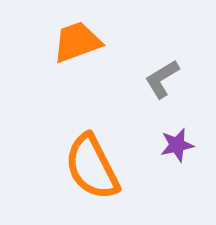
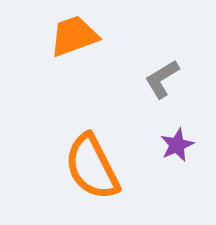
orange trapezoid: moved 3 px left, 6 px up
purple star: rotated 12 degrees counterclockwise
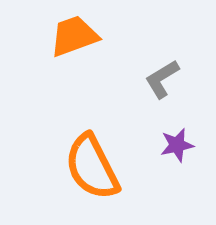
purple star: rotated 12 degrees clockwise
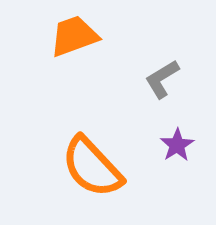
purple star: rotated 20 degrees counterclockwise
orange semicircle: rotated 16 degrees counterclockwise
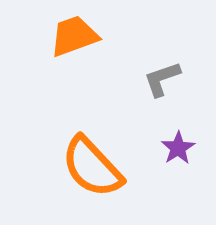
gray L-shape: rotated 12 degrees clockwise
purple star: moved 1 px right, 3 px down
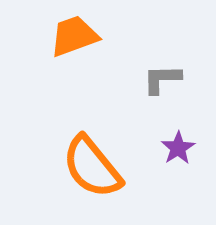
gray L-shape: rotated 18 degrees clockwise
orange semicircle: rotated 4 degrees clockwise
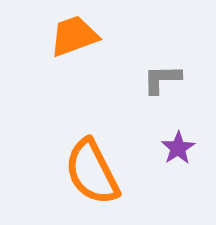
orange semicircle: moved 5 px down; rotated 12 degrees clockwise
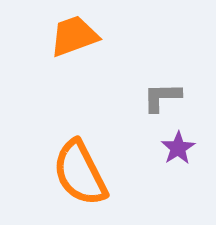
gray L-shape: moved 18 px down
orange semicircle: moved 12 px left, 1 px down
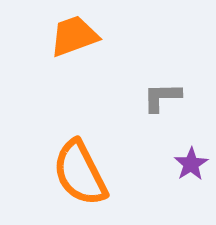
purple star: moved 13 px right, 16 px down
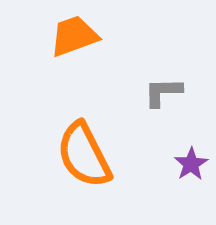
gray L-shape: moved 1 px right, 5 px up
orange semicircle: moved 4 px right, 18 px up
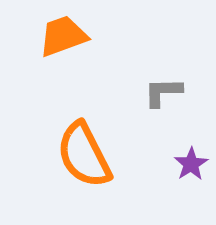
orange trapezoid: moved 11 px left
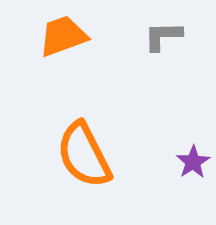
gray L-shape: moved 56 px up
purple star: moved 2 px right, 2 px up
